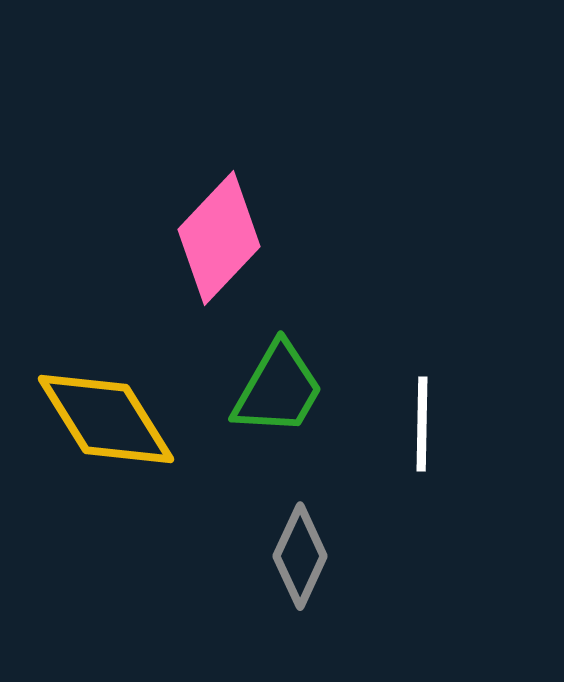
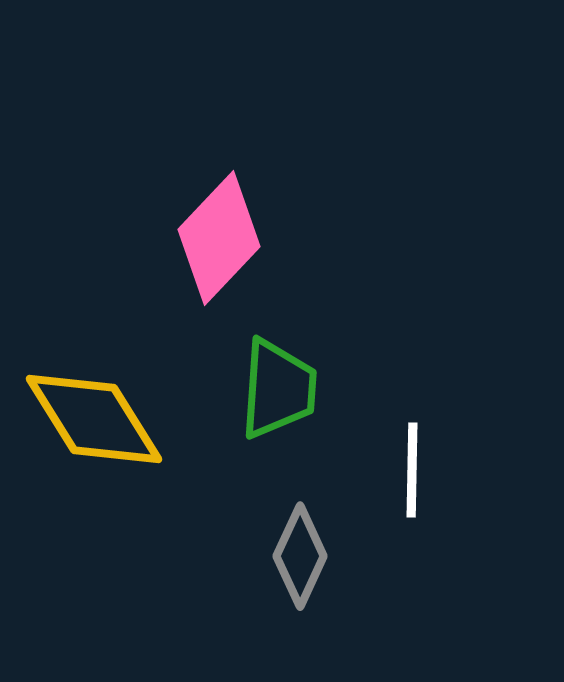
green trapezoid: rotated 26 degrees counterclockwise
yellow diamond: moved 12 px left
white line: moved 10 px left, 46 px down
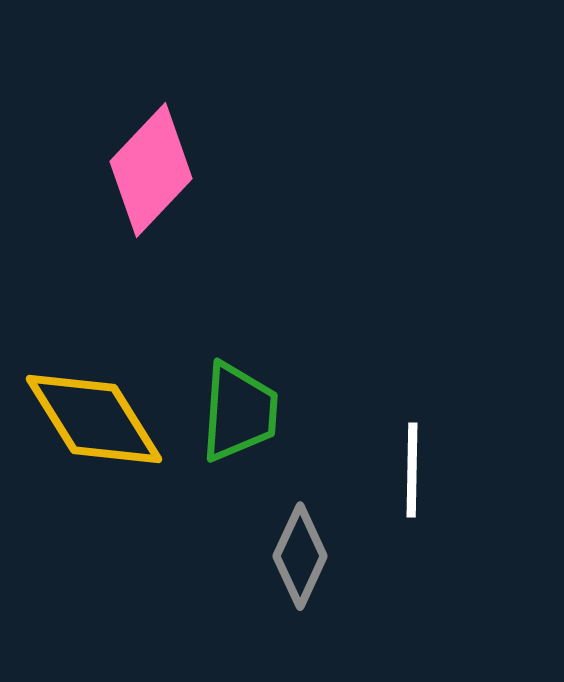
pink diamond: moved 68 px left, 68 px up
green trapezoid: moved 39 px left, 23 px down
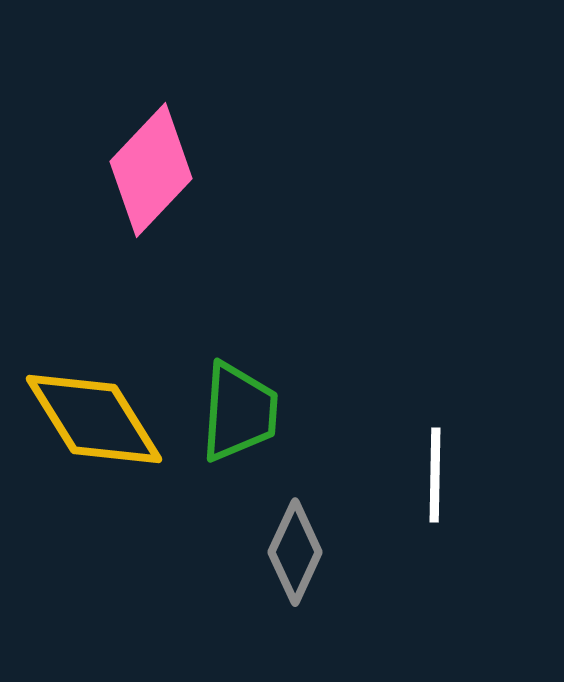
white line: moved 23 px right, 5 px down
gray diamond: moved 5 px left, 4 px up
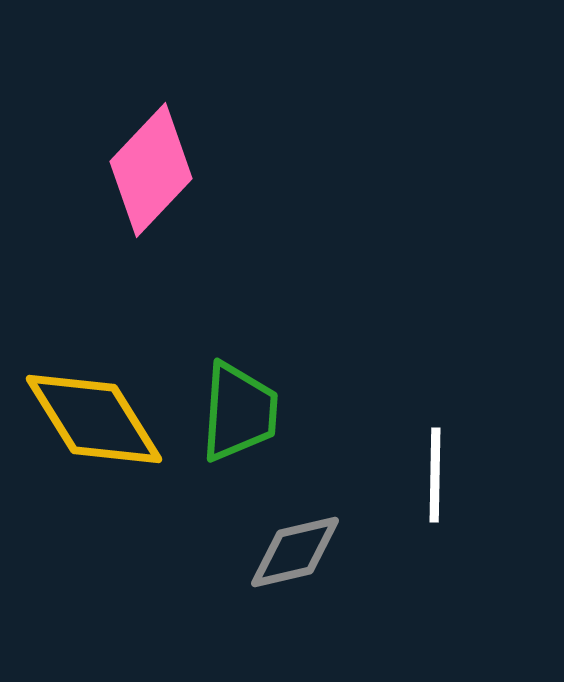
gray diamond: rotated 52 degrees clockwise
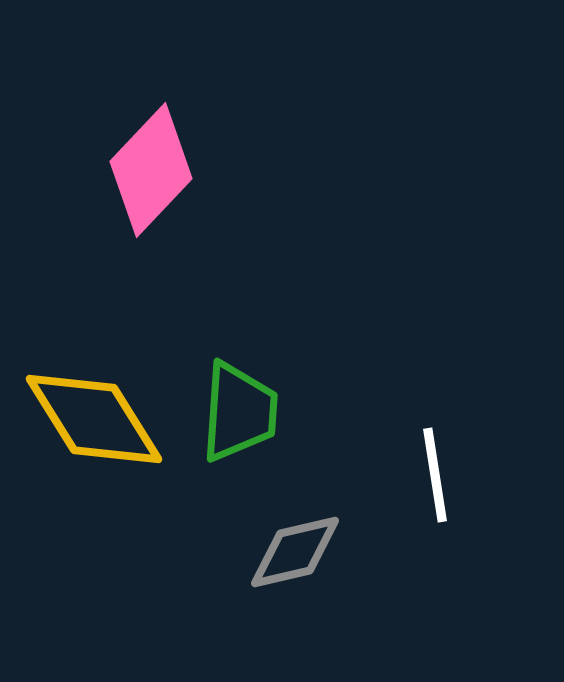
white line: rotated 10 degrees counterclockwise
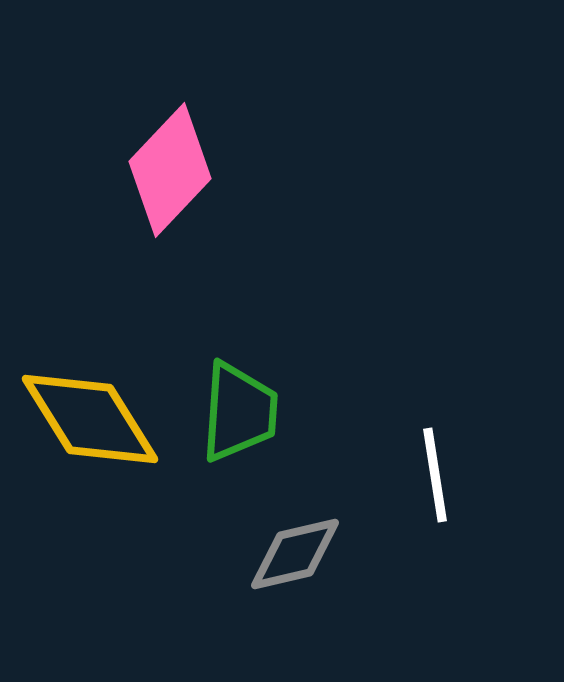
pink diamond: moved 19 px right
yellow diamond: moved 4 px left
gray diamond: moved 2 px down
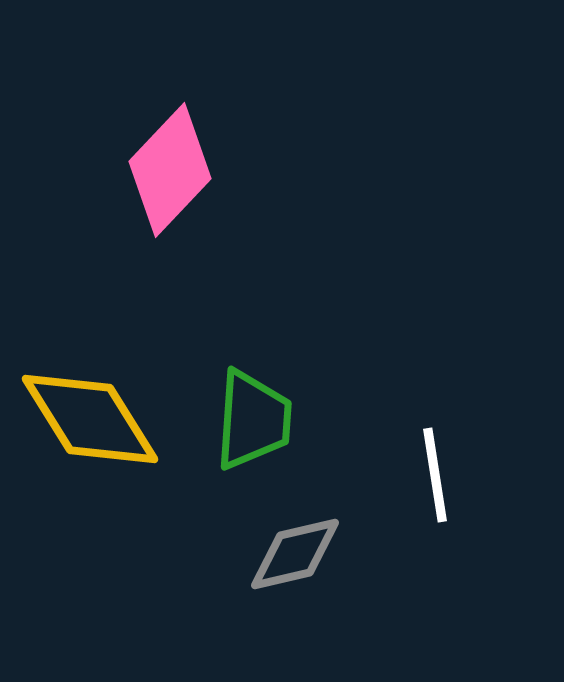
green trapezoid: moved 14 px right, 8 px down
